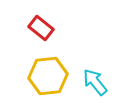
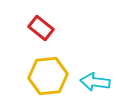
cyan arrow: rotated 44 degrees counterclockwise
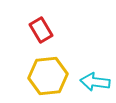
red rectangle: moved 2 px down; rotated 20 degrees clockwise
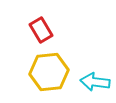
yellow hexagon: moved 1 px right, 4 px up
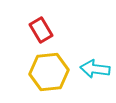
cyan arrow: moved 13 px up
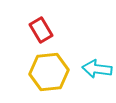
cyan arrow: moved 2 px right
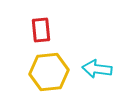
red rectangle: rotated 25 degrees clockwise
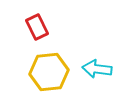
red rectangle: moved 4 px left, 3 px up; rotated 20 degrees counterclockwise
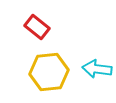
red rectangle: rotated 25 degrees counterclockwise
